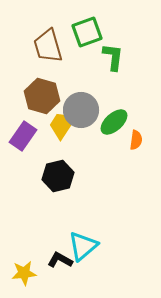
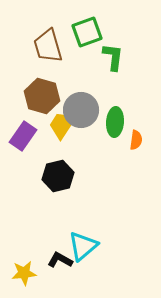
green ellipse: moved 1 px right; rotated 44 degrees counterclockwise
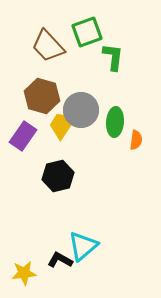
brown trapezoid: rotated 27 degrees counterclockwise
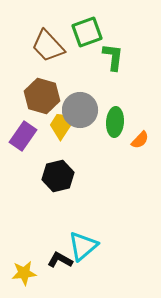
gray circle: moved 1 px left
orange semicircle: moved 4 px right; rotated 36 degrees clockwise
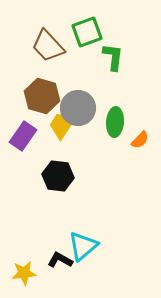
gray circle: moved 2 px left, 2 px up
black hexagon: rotated 20 degrees clockwise
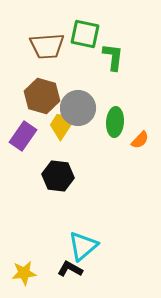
green square: moved 2 px left, 2 px down; rotated 32 degrees clockwise
brown trapezoid: moved 1 px left; rotated 51 degrees counterclockwise
black L-shape: moved 10 px right, 9 px down
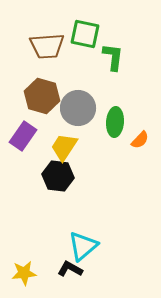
yellow trapezoid: moved 2 px right, 22 px down
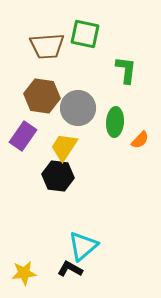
green L-shape: moved 13 px right, 13 px down
brown hexagon: rotated 8 degrees counterclockwise
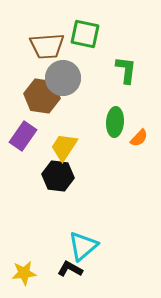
gray circle: moved 15 px left, 30 px up
orange semicircle: moved 1 px left, 2 px up
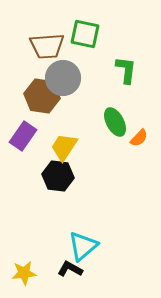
green ellipse: rotated 32 degrees counterclockwise
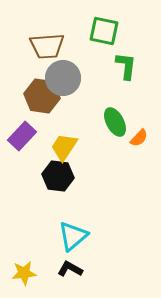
green square: moved 19 px right, 3 px up
green L-shape: moved 4 px up
purple rectangle: moved 1 px left; rotated 8 degrees clockwise
cyan triangle: moved 10 px left, 10 px up
